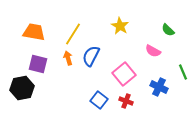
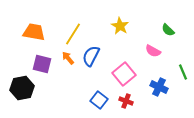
orange arrow: rotated 24 degrees counterclockwise
purple square: moved 4 px right
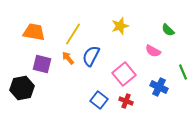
yellow star: rotated 24 degrees clockwise
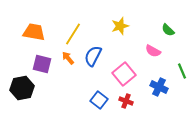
blue semicircle: moved 2 px right
green line: moved 1 px left, 1 px up
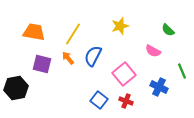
black hexagon: moved 6 px left
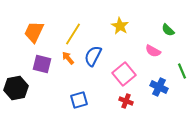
yellow star: rotated 24 degrees counterclockwise
orange trapezoid: rotated 75 degrees counterclockwise
blue square: moved 20 px left; rotated 36 degrees clockwise
